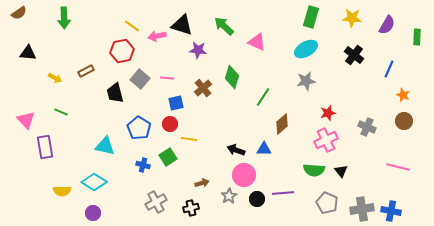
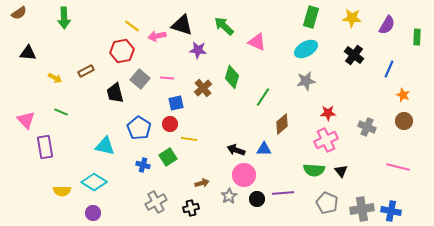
red star at (328, 113): rotated 14 degrees clockwise
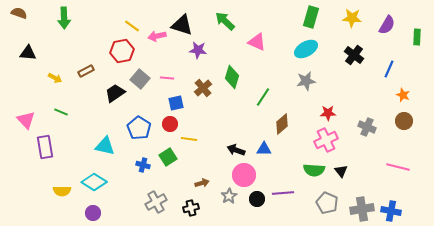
brown semicircle at (19, 13): rotated 126 degrees counterclockwise
green arrow at (224, 26): moved 1 px right, 5 px up
black trapezoid at (115, 93): rotated 70 degrees clockwise
